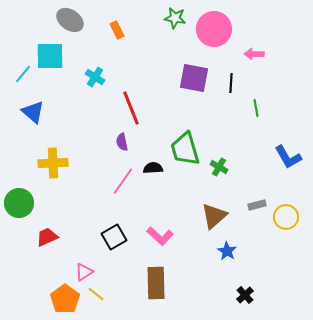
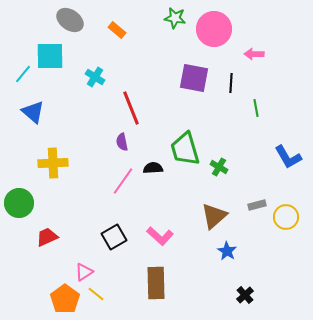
orange rectangle: rotated 24 degrees counterclockwise
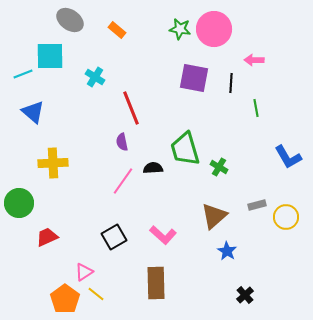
green star: moved 5 px right, 11 px down
pink arrow: moved 6 px down
cyan line: rotated 30 degrees clockwise
pink L-shape: moved 3 px right, 1 px up
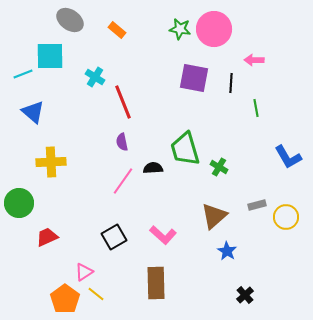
red line: moved 8 px left, 6 px up
yellow cross: moved 2 px left, 1 px up
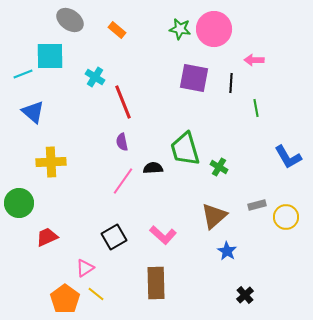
pink triangle: moved 1 px right, 4 px up
